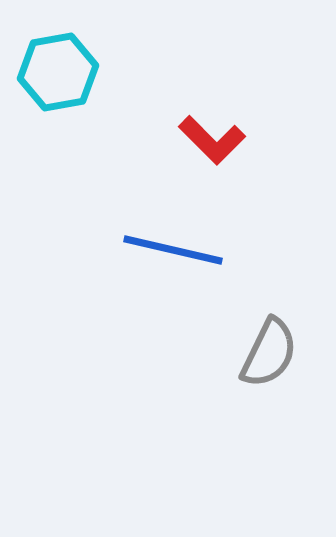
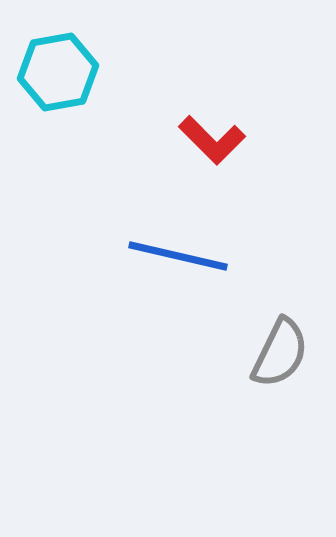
blue line: moved 5 px right, 6 px down
gray semicircle: moved 11 px right
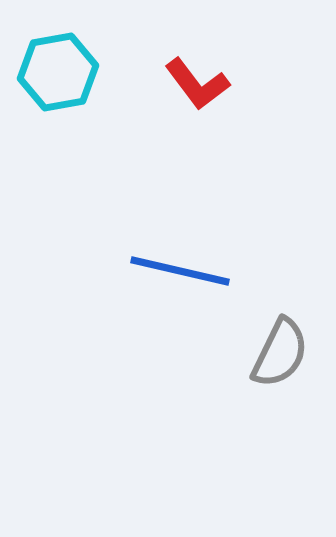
red L-shape: moved 15 px left, 56 px up; rotated 8 degrees clockwise
blue line: moved 2 px right, 15 px down
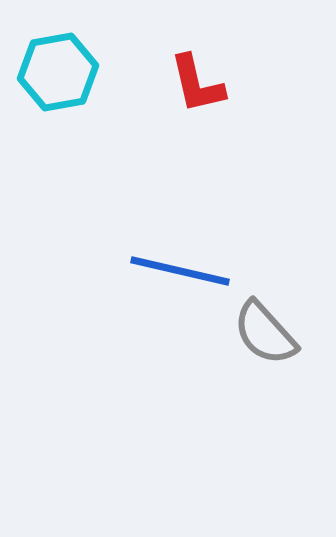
red L-shape: rotated 24 degrees clockwise
gray semicircle: moved 15 px left, 20 px up; rotated 112 degrees clockwise
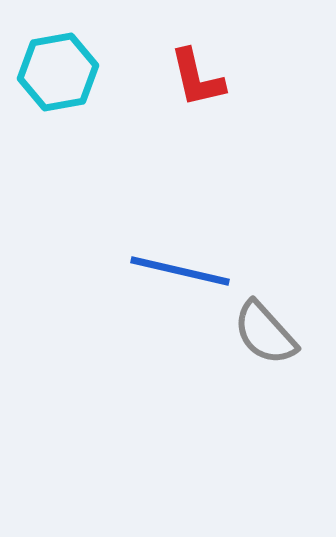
red L-shape: moved 6 px up
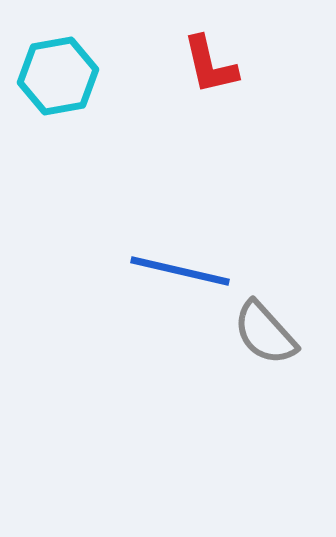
cyan hexagon: moved 4 px down
red L-shape: moved 13 px right, 13 px up
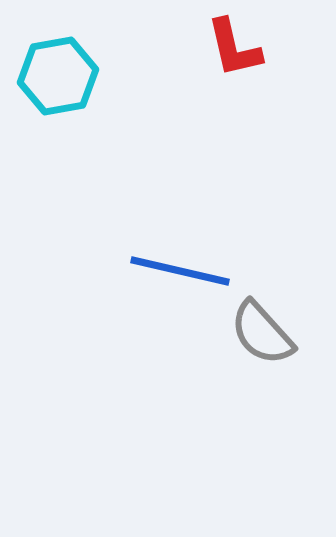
red L-shape: moved 24 px right, 17 px up
gray semicircle: moved 3 px left
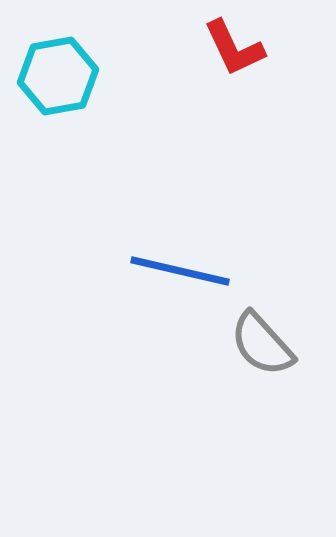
red L-shape: rotated 12 degrees counterclockwise
gray semicircle: moved 11 px down
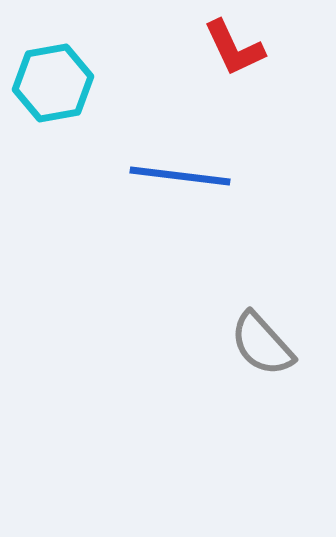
cyan hexagon: moved 5 px left, 7 px down
blue line: moved 95 px up; rotated 6 degrees counterclockwise
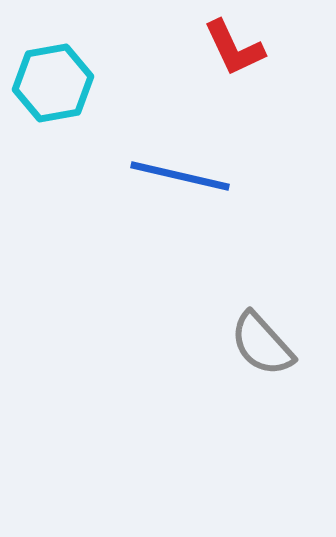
blue line: rotated 6 degrees clockwise
